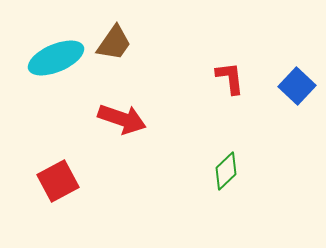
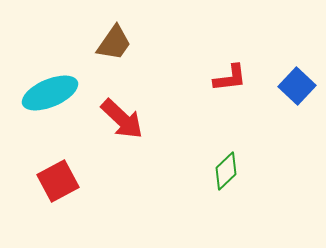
cyan ellipse: moved 6 px left, 35 px down
red L-shape: rotated 90 degrees clockwise
red arrow: rotated 24 degrees clockwise
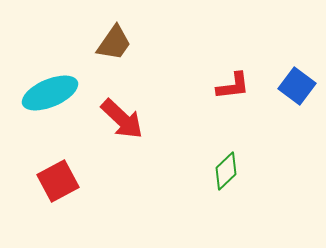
red L-shape: moved 3 px right, 8 px down
blue square: rotated 6 degrees counterclockwise
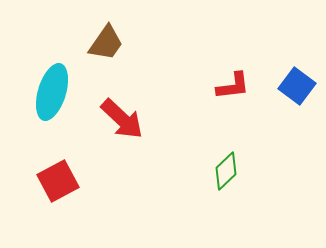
brown trapezoid: moved 8 px left
cyan ellipse: moved 2 px right, 1 px up; rotated 50 degrees counterclockwise
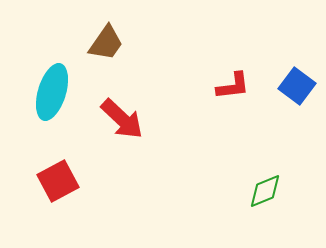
green diamond: moved 39 px right, 20 px down; rotated 21 degrees clockwise
